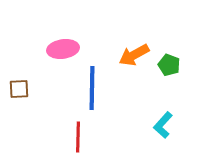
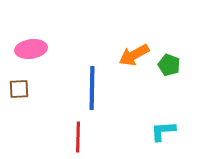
pink ellipse: moved 32 px left
cyan L-shape: moved 6 px down; rotated 44 degrees clockwise
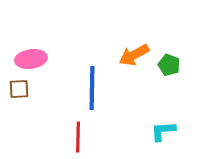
pink ellipse: moved 10 px down
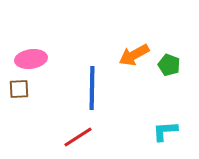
cyan L-shape: moved 2 px right
red line: rotated 56 degrees clockwise
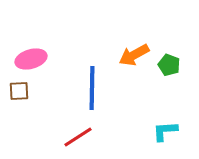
pink ellipse: rotated 8 degrees counterclockwise
brown square: moved 2 px down
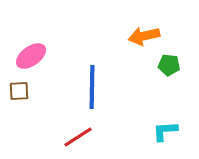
orange arrow: moved 10 px right, 19 px up; rotated 16 degrees clockwise
pink ellipse: moved 3 px up; rotated 20 degrees counterclockwise
green pentagon: rotated 15 degrees counterclockwise
blue line: moved 1 px up
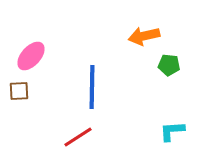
pink ellipse: rotated 12 degrees counterclockwise
cyan L-shape: moved 7 px right
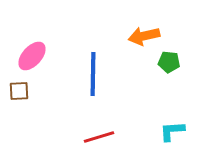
pink ellipse: moved 1 px right
green pentagon: moved 3 px up
blue line: moved 1 px right, 13 px up
red line: moved 21 px right; rotated 16 degrees clockwise
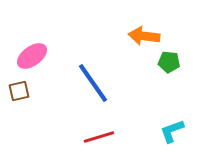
orange arrow: rotated 20 degrees clockwise
pink ellipse: rotated 12 degrees clockwise
blue line: moved 9 px down; rotated 36 degrees counterclockwise
brown square: rotated 10 degrees counterclockwise
cyan L-shape: rotated 16 degrees counterclockwise
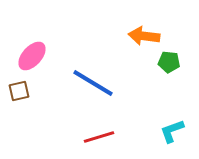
pink ellipse: rotated 12 degrees counterclockwise
blue line: rotated 24 degrees counterclockwise
